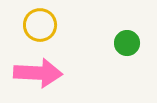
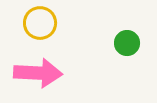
yellow circle: moved 2 px up
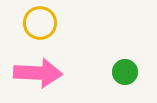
green circle: moved 2 px left, 29 px down
